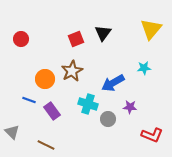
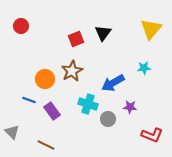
red circle: moved 13 px up
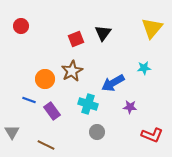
yellow triangle: moved 1 px right, 1 px up
gray circle: moved 11 px left, 13 px down
gray triangle: rotated 14 degrees clockwise
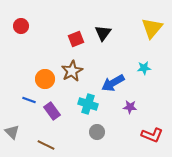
gray triangle: rotated 14 degrees counterclockwise
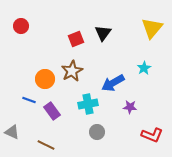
cyan star: rotated 24 degrees counterclockwise
cyan cross: rotated 30 degrees counterclockwise
gray triangle: rotated 21 degrees counterclockwise
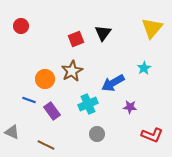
cyan cross: rotated 12 degrees counterclockwise
gray circle: moved 2 px down
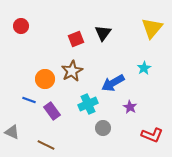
purple star: rotated 24 degrees clockwise
gray circle: moved 6 px right, 6 px up
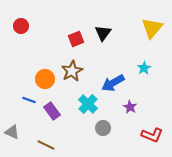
cyan cross: rotated 24 degrees counterclockwise
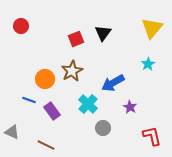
cyan star: moved 4 px right, 4 px up
red L-shape: moved 1 px down; rotated 125 degrees counterclockwise
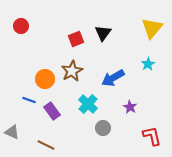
blue arrow: moved 5 px up
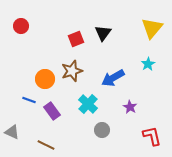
brown star: rotated 10 degrees clockwise
gray circle: moved 1 px left, 2 px down
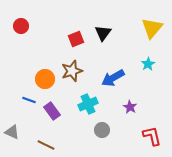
cyan cross: rotated 24 degrees clockwise
